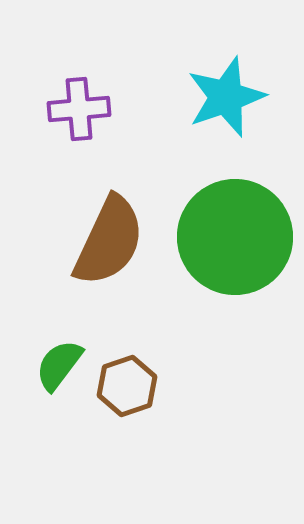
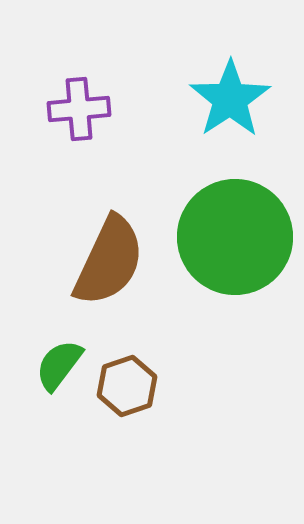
cyan star: moved 4 px right, 2 px down; rotated 14 degrees counterclockwise
brown semicircle: moved 20 px down
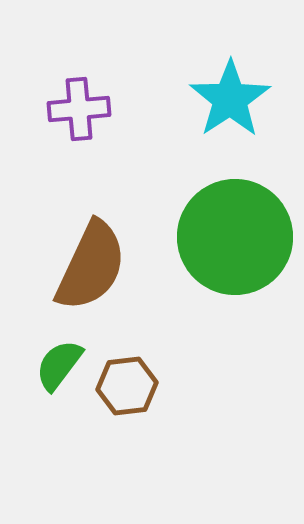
brown semicircle: moved 18 px left, 5 px down
brown hexagon: rotated 12 degrees clockwise
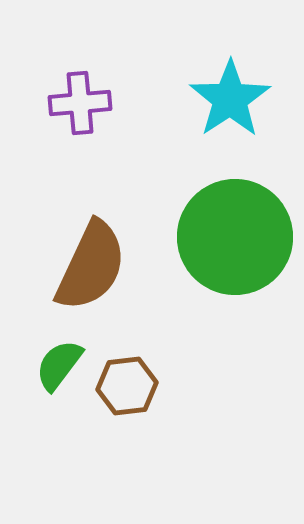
purple cross: moved 1 px right, 6 px up
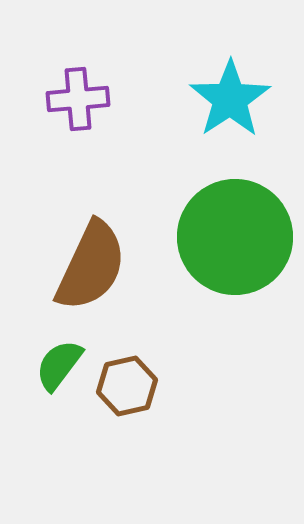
purple cross: moved 2 px left, 4 px up
brown hexagon: rotated 6 degrees counterclockwise
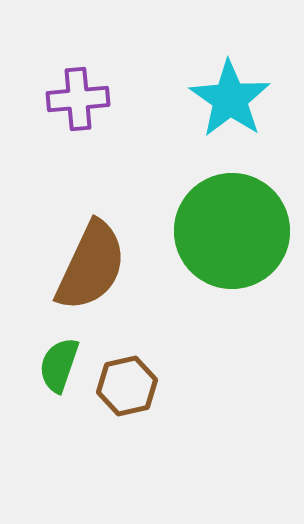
cyan star: rotated 4 degrees counterclockwise
green circle: moved 3 px left, 6 px up
green semicircle: rotated 18 degrees counterclockwise
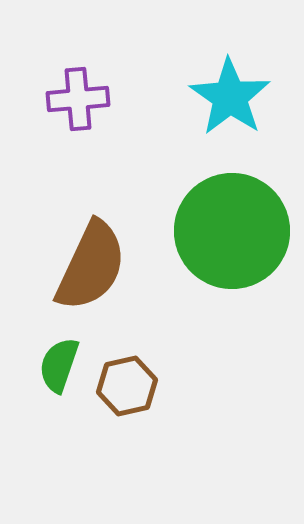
cyan star: moved 2 px up
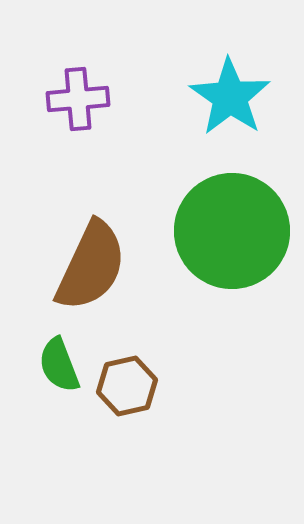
green semicircle: rotated 40 degrees counterclockwise
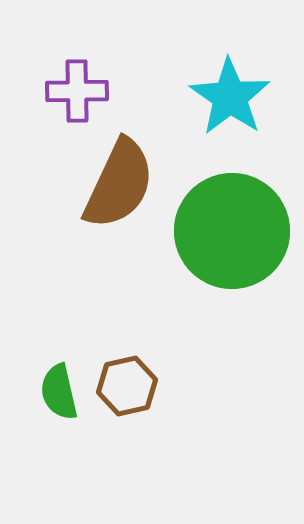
purple cross: moved 1 px left, 8 px up; rotated 4 degrees clockwise
brown semicircle: moved 28 px right, 82 px up
green semicircle: moved 27 px down; rotated 8 degrees clockwise
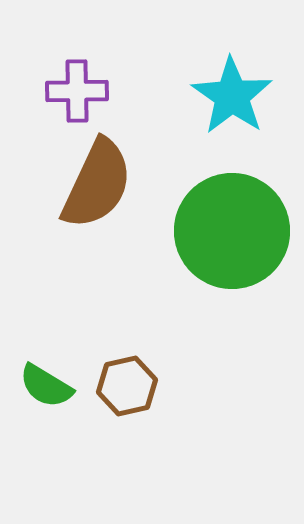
cyan star: moved 2 px right, 1 px up
brown semicircle: moved 22 px left
green semicircle: moved 13 px left, 6 px up; rotated 46 degrees counterclockwise
